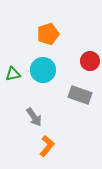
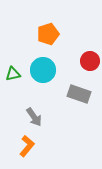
gray rectangle: moved 1 px left, 1 px up
orange L-shape: moved 20 px left
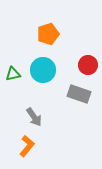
red circle: moved 2 px left, 4 px down
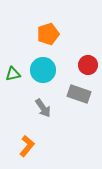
gray arrow: moved 9 px right, 9 px up
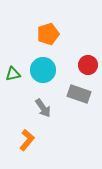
orange L-shape: moved 6 px up
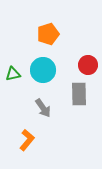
gray rectangle: rotated 70 degrees clockwise
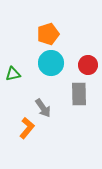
cyan circle: moved 8 px right, 7 px up
orange L-shape: moved 12 px up
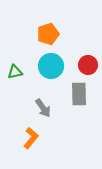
cyan circle: moved 3 px down
green triangle: moved 2 px right, 2 px up
orange L-shape: moved 4 px right, 10 px down
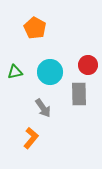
orange pentagon: moved 13 px left, 6 px up; rotated 25 degrees counterclockwise
cyan circle: moved 1 px left, 6 px down
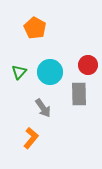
green triangle: moved 4 px right; rotated 35 degrees counterclockwise
